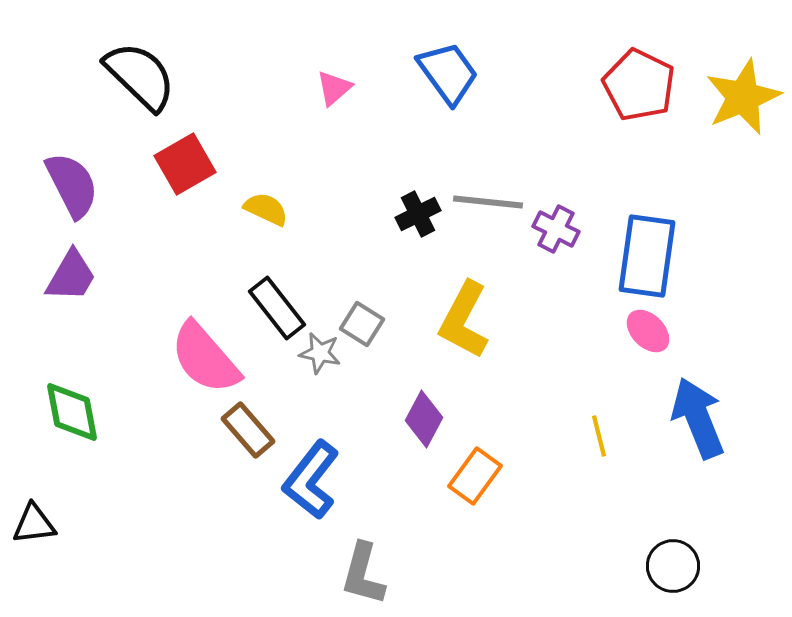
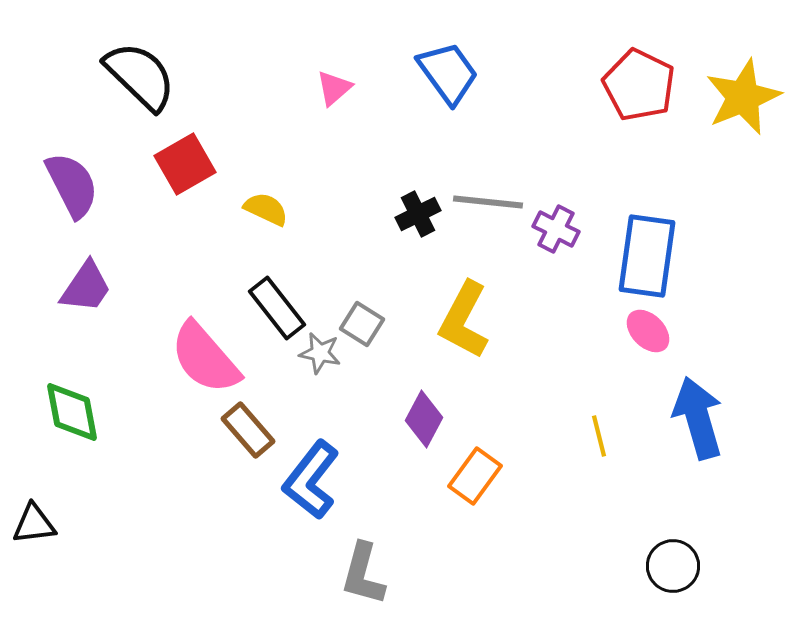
purple trapezoid: moved 15 px right, 11 px down; rotated 4 degrees clockwise
blue arrow: rotated 6 degrees clockwise
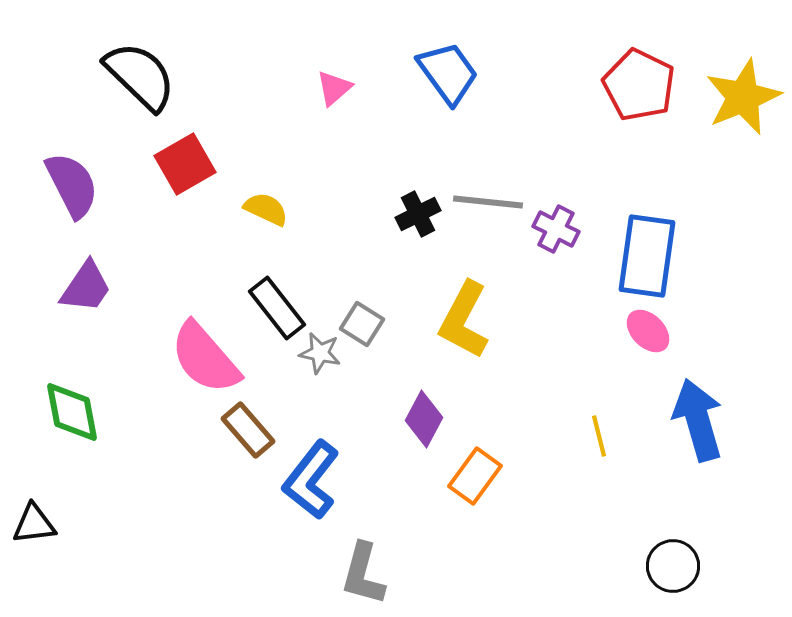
blue arrow: moved 2 px down
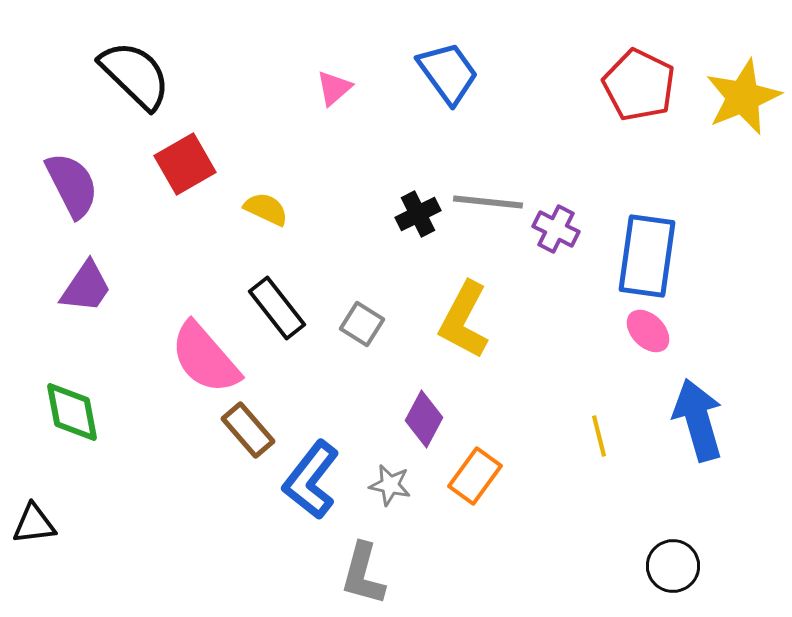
black semicircle: moved 5 px left, 1 px up
gray star: moved 70 px right, 132 px down
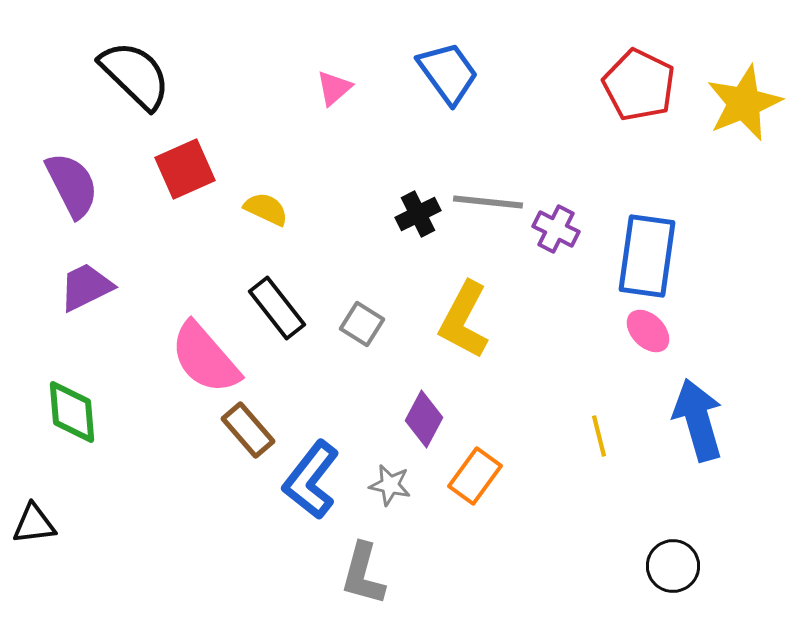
yellow star: moved 1 px right, 6 px down
red square: moved 5 px down; rotated 6 degrees clockwise
purple trapezoid: rotated 150 degrees counterclockwise
green diamond: rotated 6 degrees clockwise
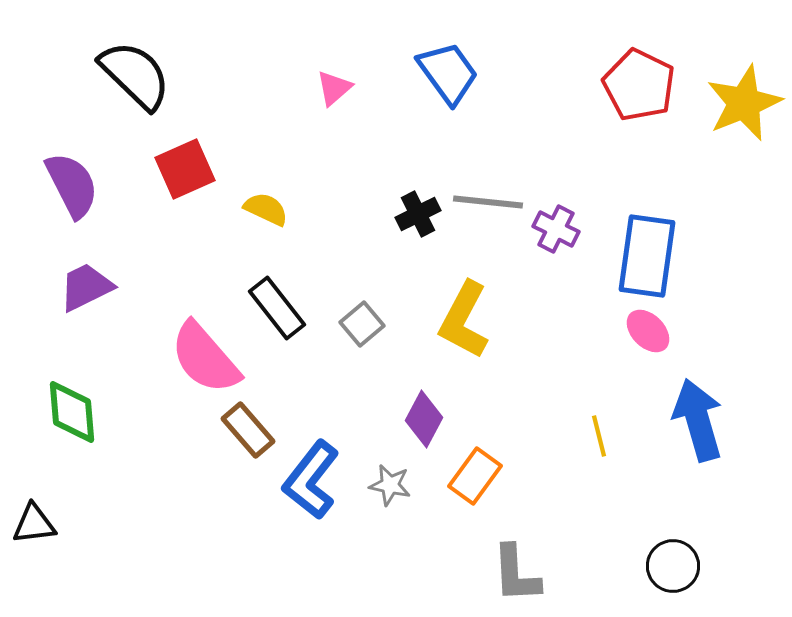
gray square: rotated 18 degrees clockwise
gray L-shape: moved 153 px right; rotated 18 degrees counterclockwise
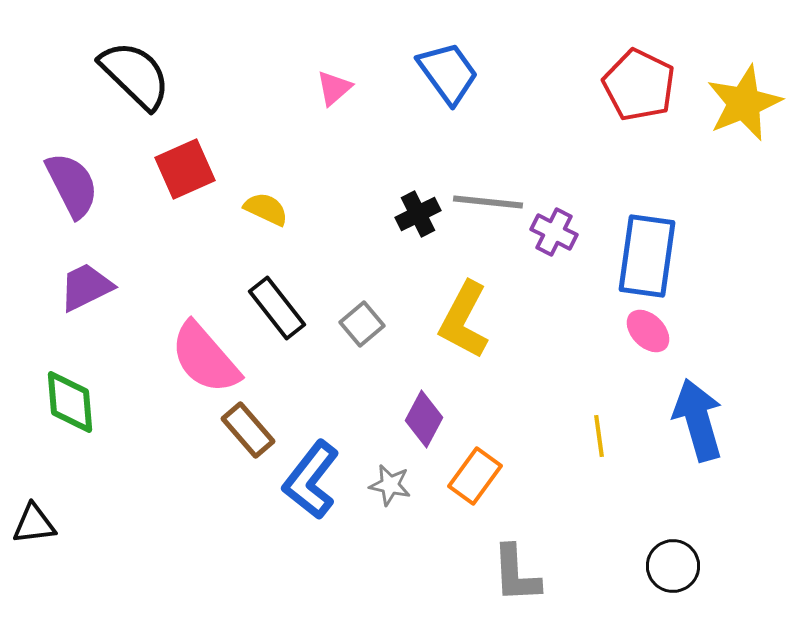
purple cross: moved 2 px left, 3 px down
green diamond: moved 2 px left, 10 px up
yellow line: rotated 6 degrees clockwise
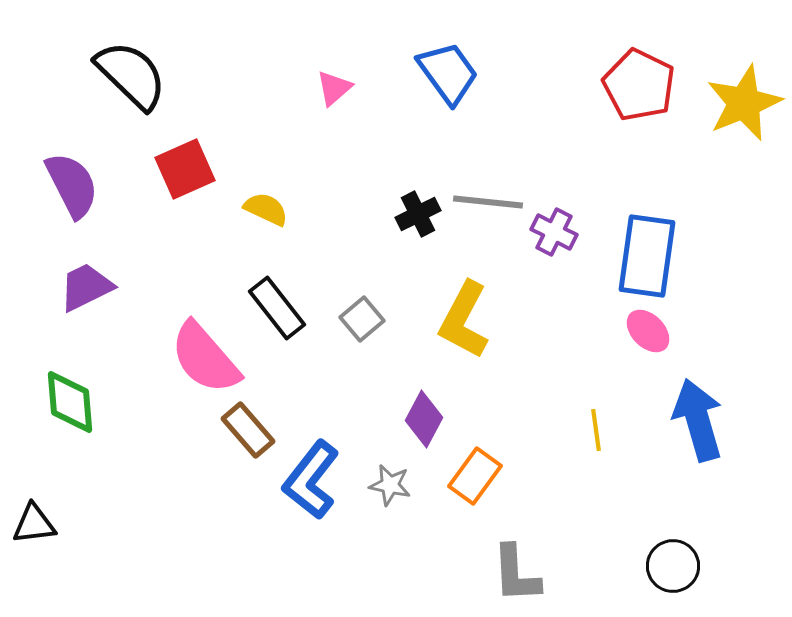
black semicircle: moved 4 px left
gray square: moved 5 px up
yellow line: moved 3 px left, 6 px up
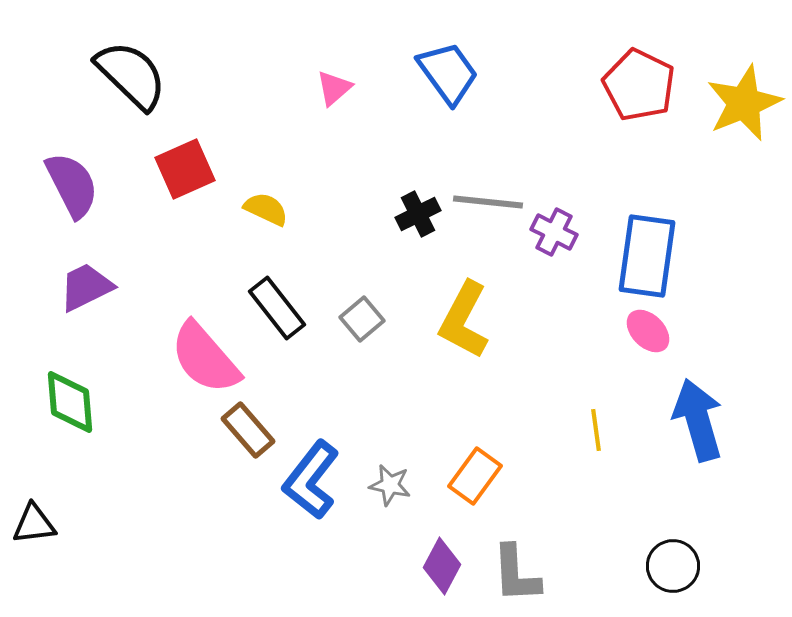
purple diamond: moved 18 px right, 147 px down
